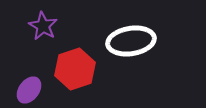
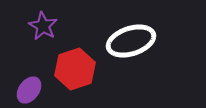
white ellipse: rotated 9 degrees counterclockwise
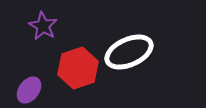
white ellipse: moved 2 px left, 11 px down; rotated 6 degrees counterclockwise
red hexagon: moved 3 px right, 1 px up
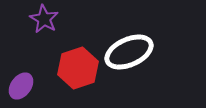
purple star: moved 1 px right, 7 px up
purple ellipse: moved 8 px left, 4 px up
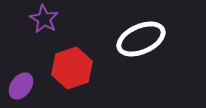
white ellipse: moved 12 px right, 13 px up
red hexagon: moved 6 px left
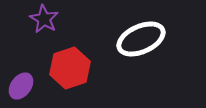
red hexagon: moved 2 px left
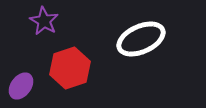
purple star: moved 2 px down
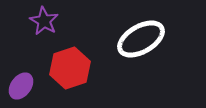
white ellipse: rotated 6 degrees counterclockwise
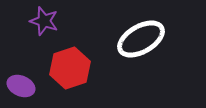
purple star: rotated 12 degrees counterclockwise
purple ellipse: rotated 76 degrees clockwise
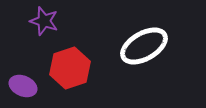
white ellipse: moved 3 px right, 7 px down
purple ellipse: moved 2 px right
